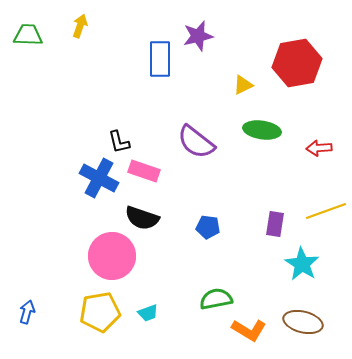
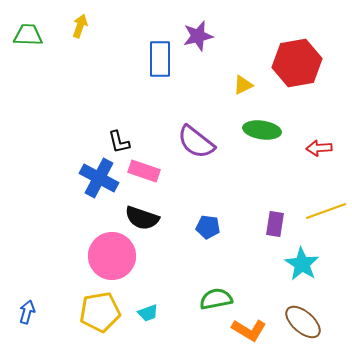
brown ellipse: rotated 27 degrees clockwise
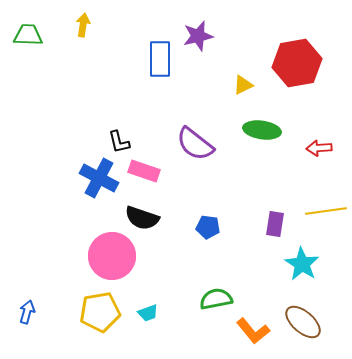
yellow arrow: moved 3 px right, 1 px up; rotated 10 degrees counterclockwise
purple semicircle: moved 1 px left, 2 px down
yellow line: rotated 12 degrees clockwise
orange L-shape: moved 4 px right, 1 px down; rotated 20 degrees clockwise
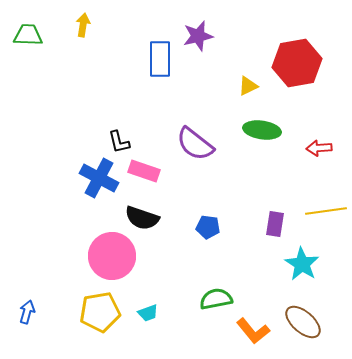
yellow triangle: moved 5 px right, 1 px down
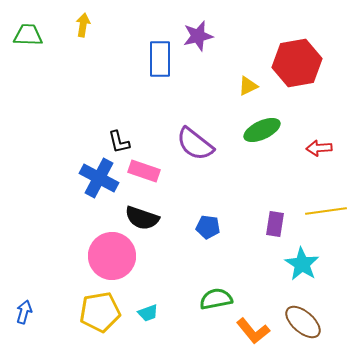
green ellipse: rotated 33 degrees counterclockwise
blue arrow: moved 3 px left
